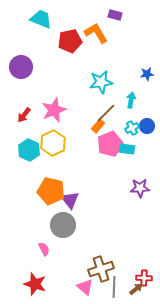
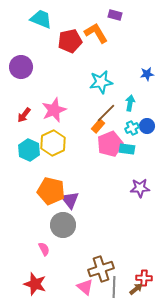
cyan arrow: moved 1 px left, 3 px down
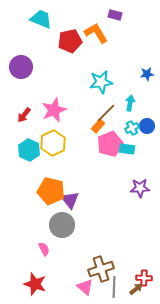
gray circle: moved 1 px left
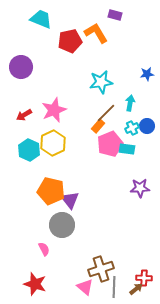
red arrow: rotated 21 degrees clockwise
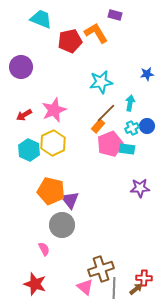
gray line: moved 1 px down
